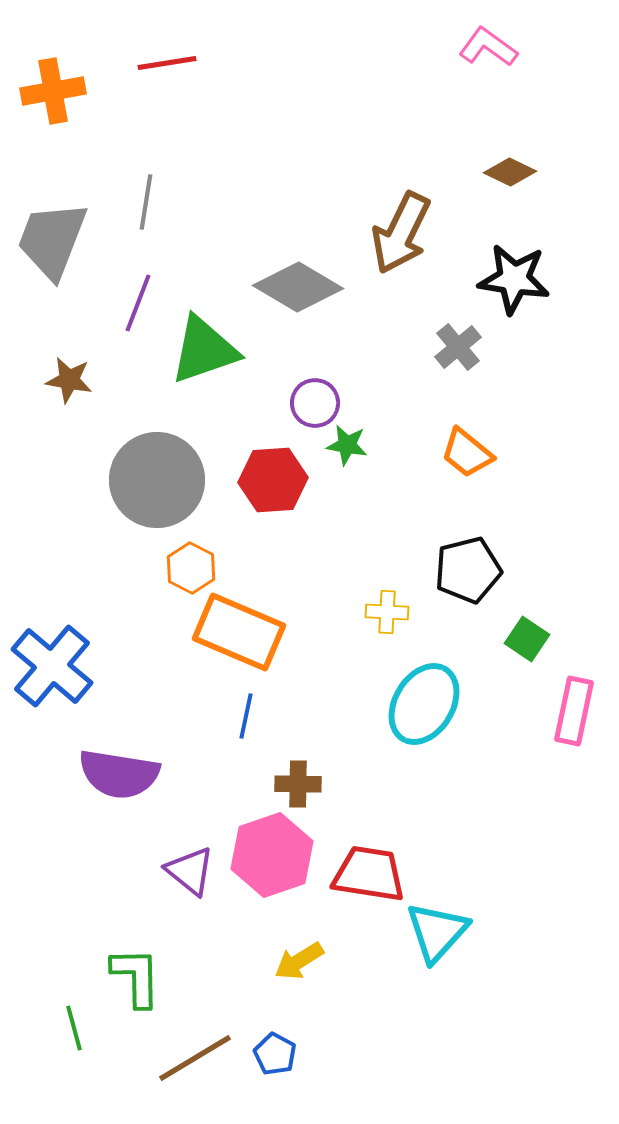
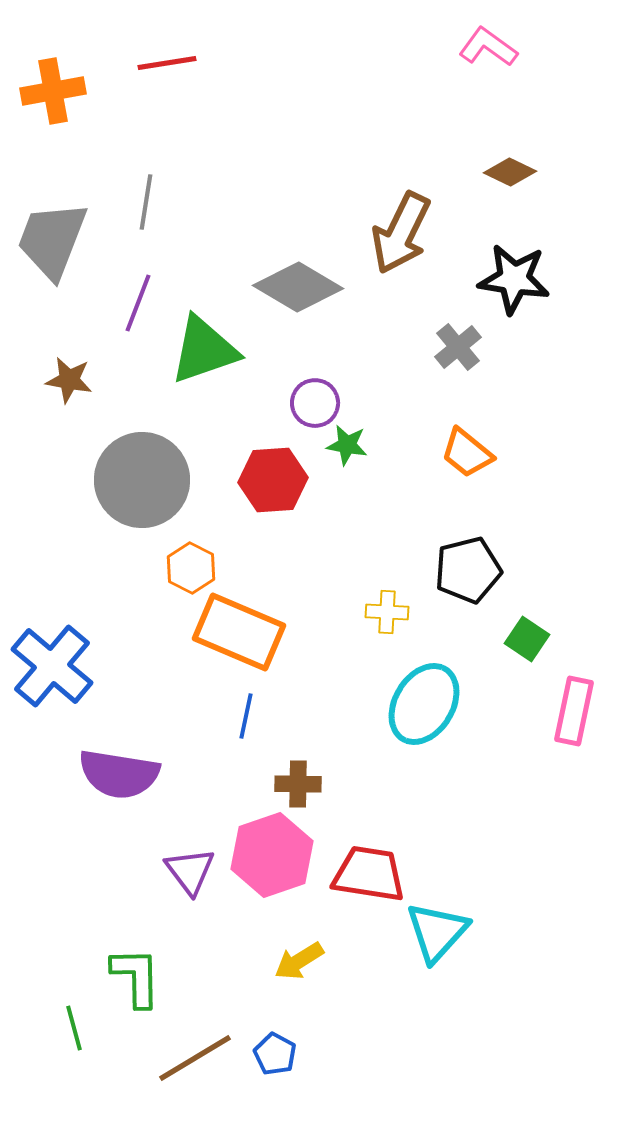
gray circle: moved 15 px left
purple triangle: rotated 14 degrees clockwise
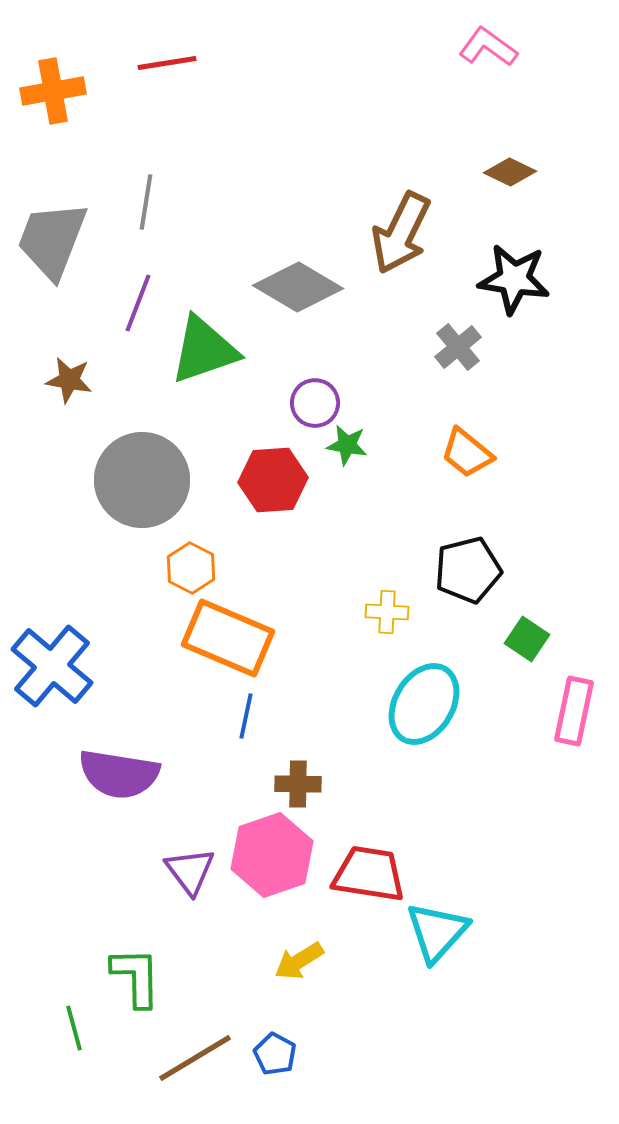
orange rectangle: moved 11 px left, 6 px down
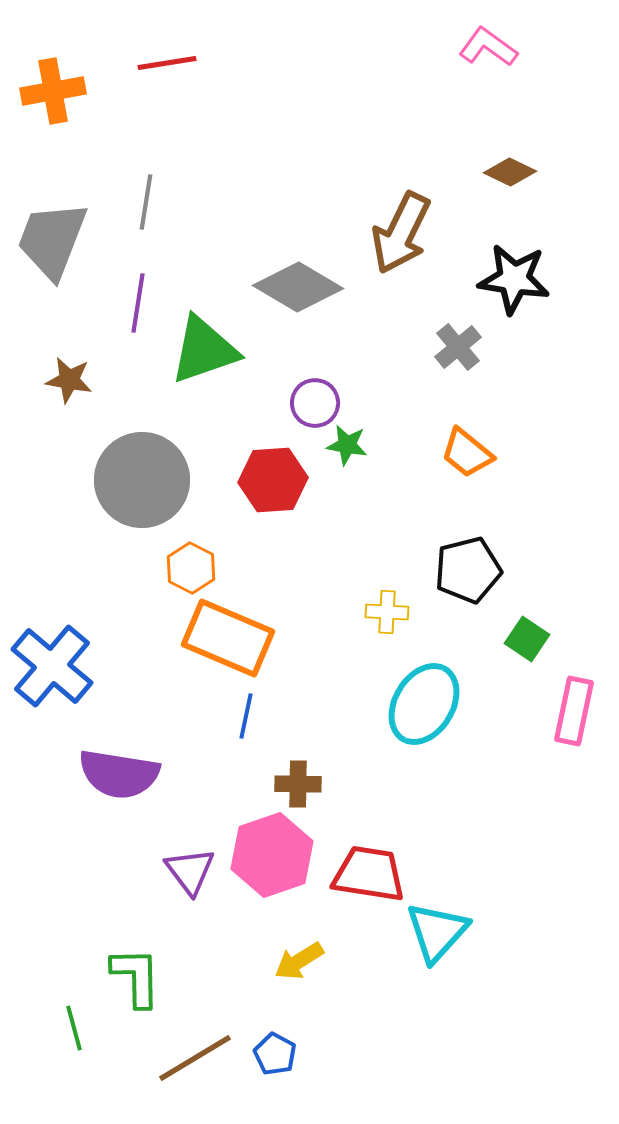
purple line: rotated 12 degrees counterclockwise
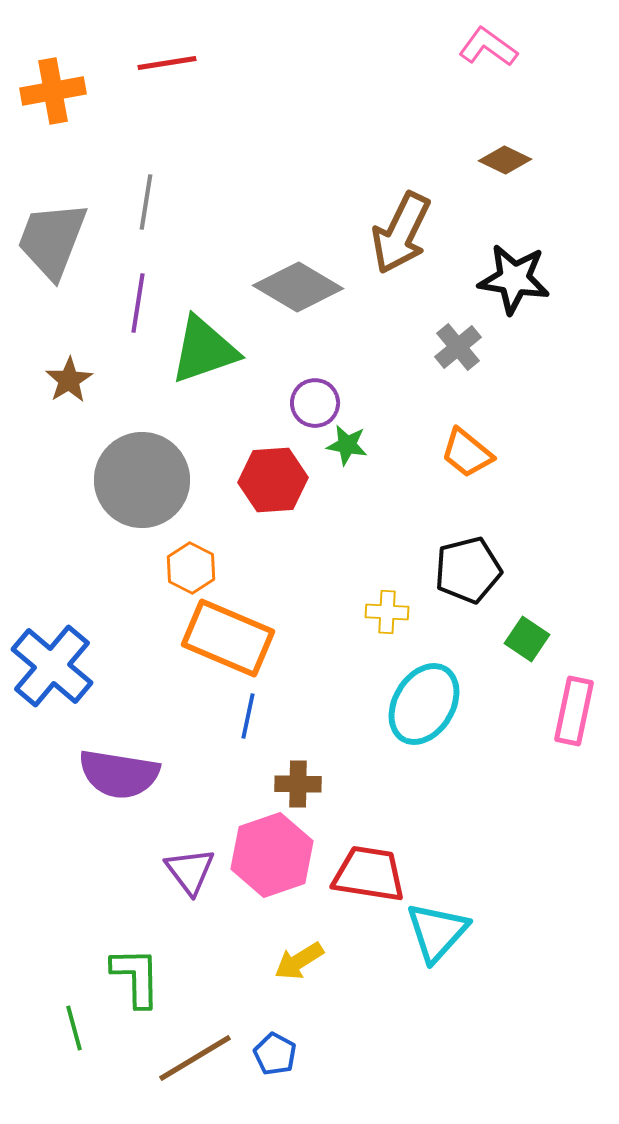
brown diamond: moved 5 px left, 12 px up
brown star: rotated 30 degrees clockwise
blue line: moved 2 px right
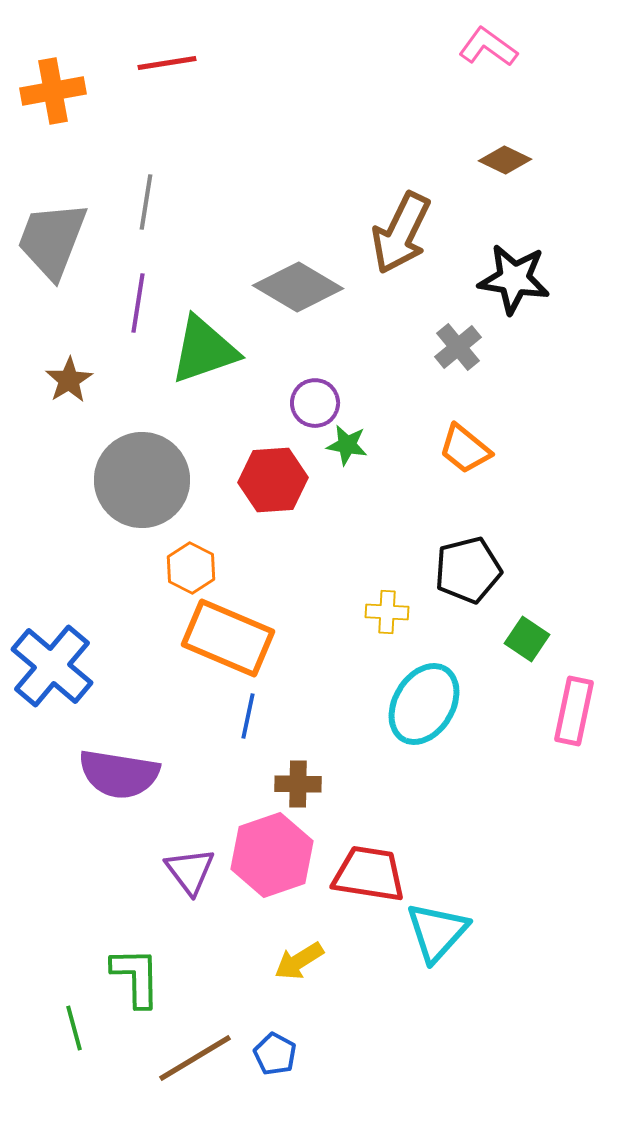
orange trapezoid: moved 2 px left, 4 px up
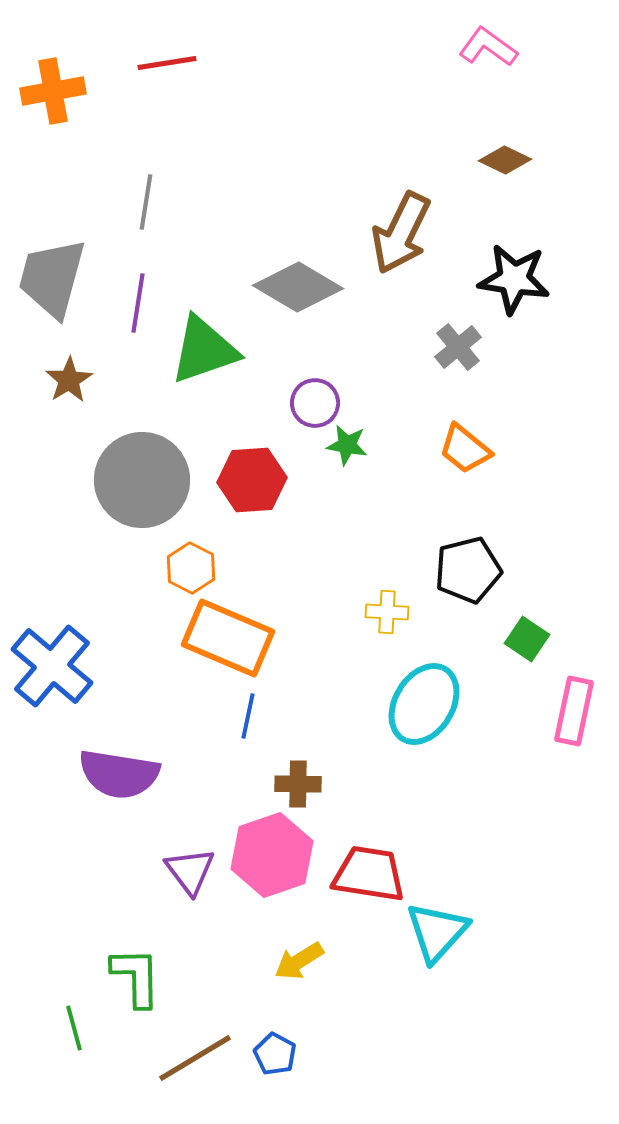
gray trapezoid: moved 38 px down; rotated 6 degrees counterclockwise
red hexagon: moved 21 px left
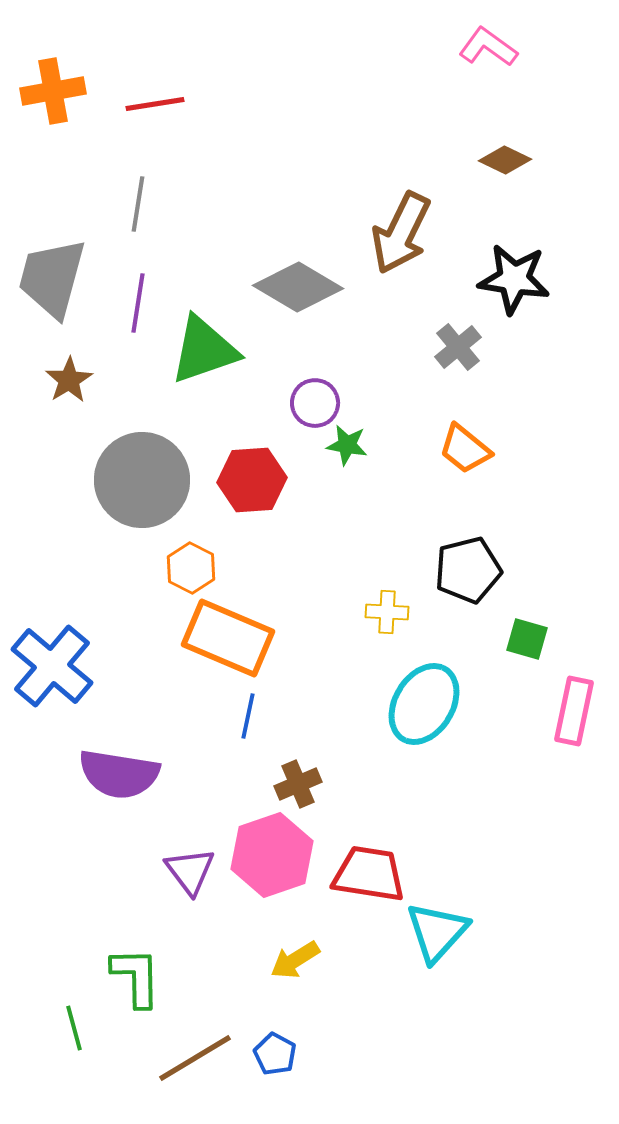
red line: moved 12 px left, 41 px down
gray line: moved 8 px left, 2 px down
green square: rotated 18 degrees counterclockwise
brown cross: rotated 24 degrees counterclockwise
yellow arrow: moved 4 px left, 1 px up
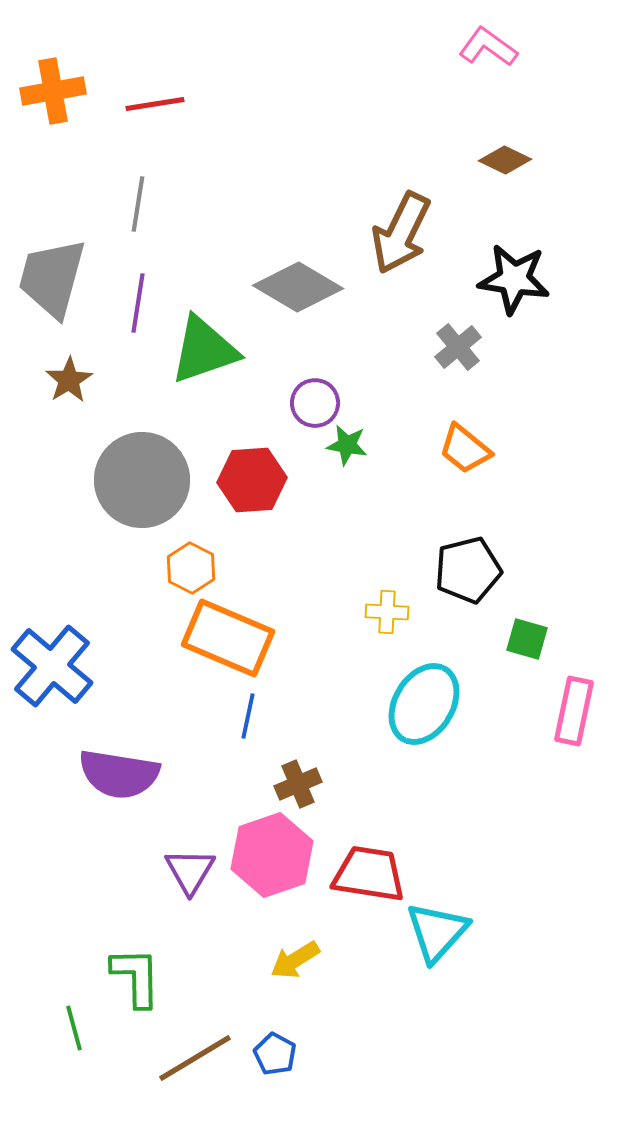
purple triangle: rotated 8 degrees clockwise
